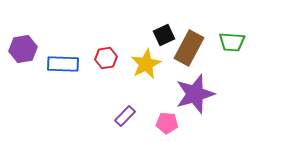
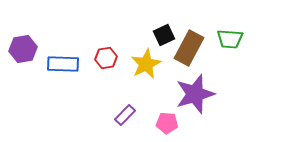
green trapezoid: moved 2 px left, 3 px up
purple rectangle: moved 1 px up
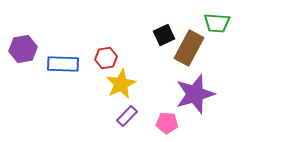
green trapezoid: moved 13 px left, 16 px up
yellow star: moved 25 px left, 20 px down
purple rectangle: moved 2 px right, 1 px down
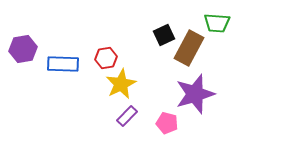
pink pentagon: rotated 10 degrees clockwise
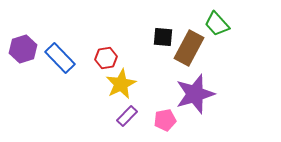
green trapezoid: moved 1 px down; rotated 44 degrees clockwise
black square: moved 1 px left, 2 px down; rotated 30 degrees clockwise
purple hexagon: rotated 8 degrees counterclockwise
blue rectangle: moved 3 px left, 6 px up; rotated 44 degrees clockwise
pink pentagon: moved 2 px left, 3 px up; rotated 25 degrees counterclockwise
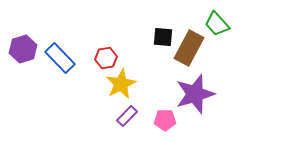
pink pentagon: rotated 10 degrees clockwise
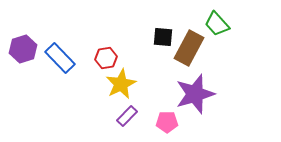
pink pentagon: moved 2 px right, 2 px down
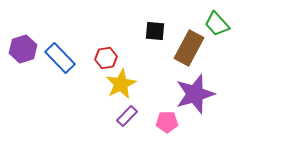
black square: moved 8 px left, 6 px up
